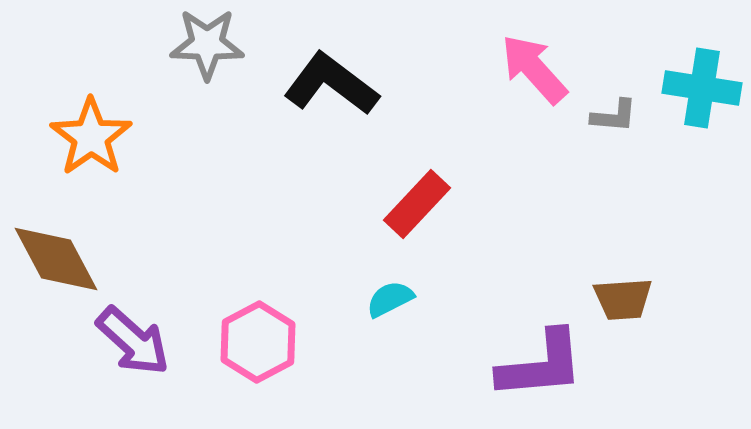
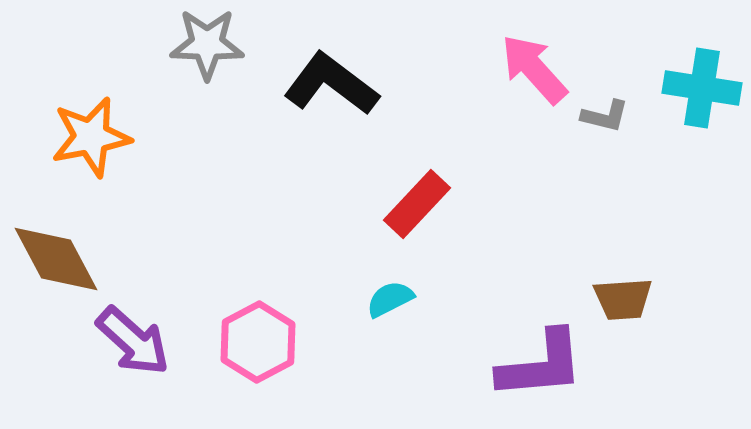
gray L-shape: moved 9 px left; rotated 9 degrees clockwise
orange star: rotated 24 degrees clockwise
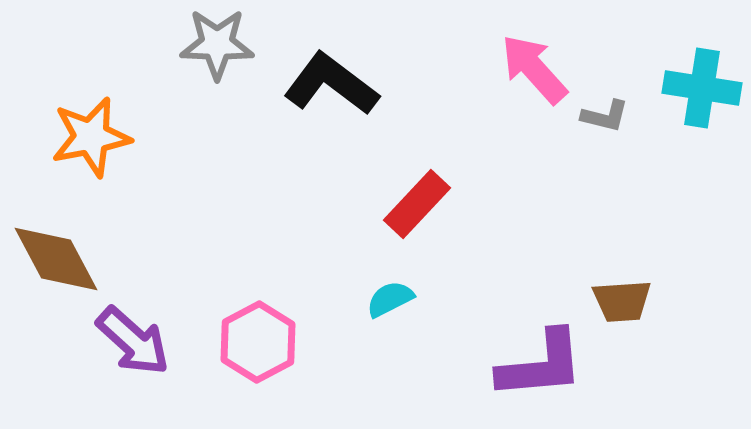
gray star: moved 10 px right
brown trapezoid: moved 1 px left, 2 px down
